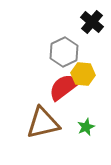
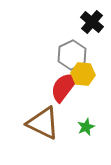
gray hexagon: moved 8 px right, 3 px down
red semicircle: rotated 16 degrees counterclockwise
brown triangle: rotated 39 degrees clockwise
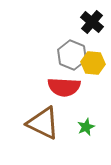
gray hexagon: rotated 12 degrees counterclockwise
yellow hexagon: moved 10 px right, 11 px up
red semicircle: rotated 124 degrees counterclockwise
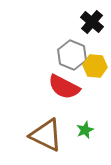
yellow hexagon: moved 2 px right, 3 px down
red semicircle: rotated 24 degrees clockwise
brown triangle: moved 3 px right, 12 px down
green star: moved 1 px left, 3 px down
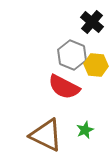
yellow hexagon: moved 1 px right, 1 px up
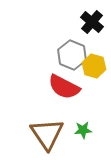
yellow hexagon: moved 2 px left, 1 px down; rotated 10 degrees clockwise
green star: moved 2 px left; rotated 18 degrees clockwise
brown triangle: moved 1 px right, 1 px up; rotated 30 degrees clockwise
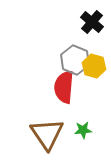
gray hexagon: moved 3 px right, 5 px down
red semicircle: rotated 68 degrees clockwise
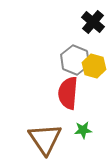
black cross: moved 1 px right
red semicircle: moved 4 px right, 6 px down
brown triangle: moved 2 px left, 5 px down
